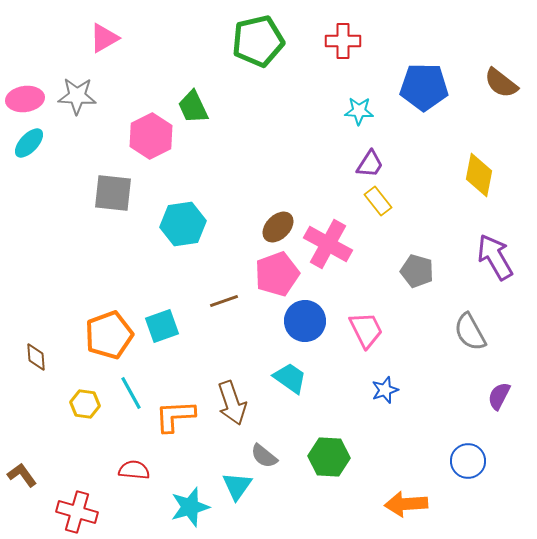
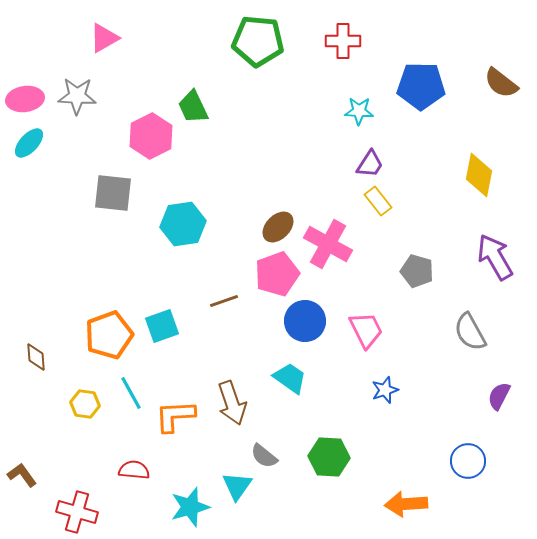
green pentagon at (258, 41): rotated 18 degrees clockwise
blue pentagon at (424, 87): moved 3 px left, 1 px up
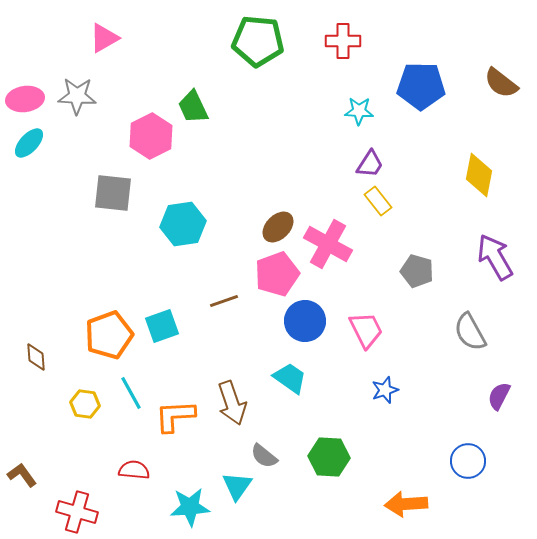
cyan star at (190, 507): rotated 12 degrees clockwise
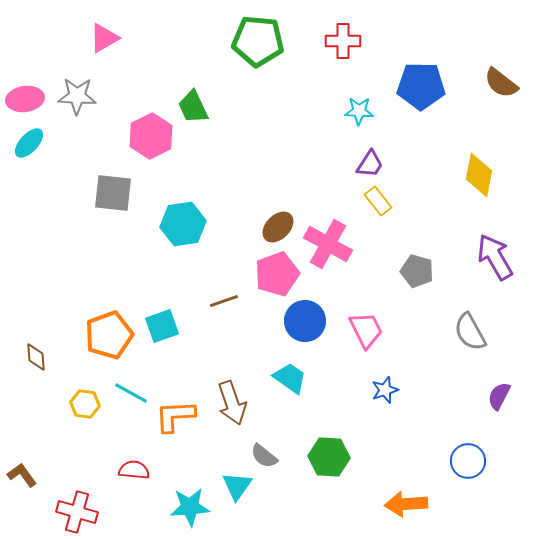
cyan line at (131, 393): rotated 32 degrees counterclockwise
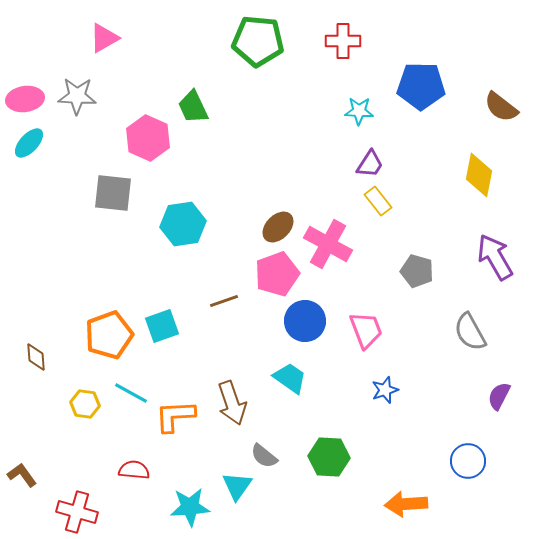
brown semicircle at (501, 83): moved 24 px down
pink hexagon at (151, 136): moved 3 px left, 2 px down; rotated 9 degrees counterclockwise
pink trapezoid at (366, 330): rotated 6 degrees clockwise
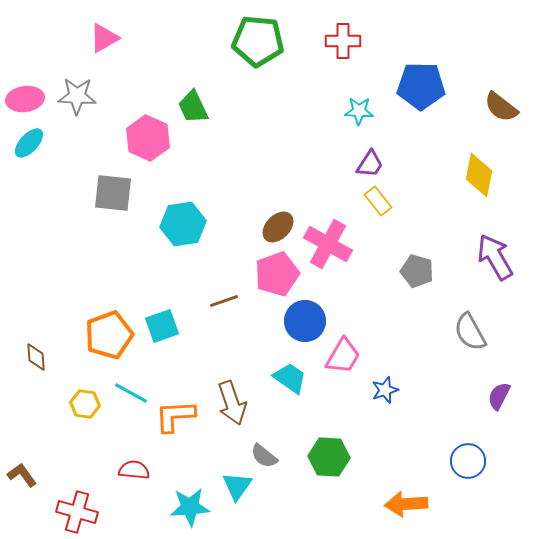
pink trapezoid at (366, 330): moved 23 px left, 26 px down; rotated 51 degrees clockwise
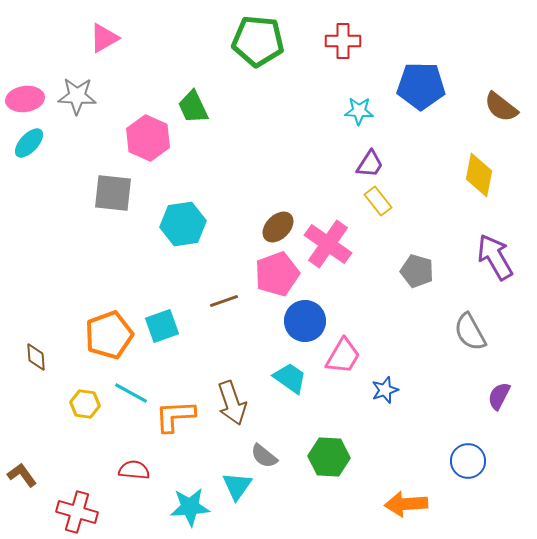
pink cross at (328, 244): rotated 6 degrees clockwise
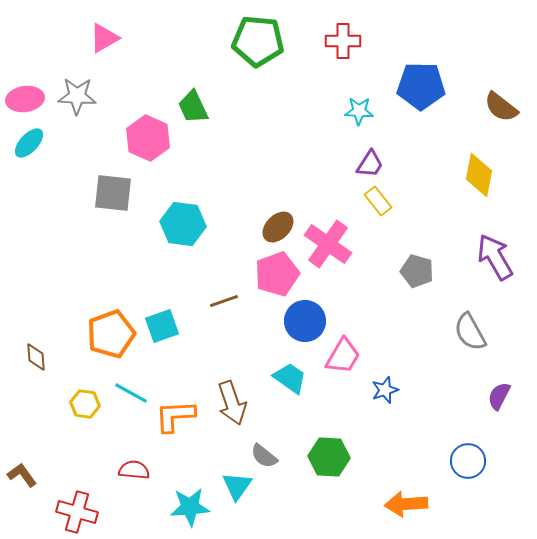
cyan hexagon at (183, 224): rotated 15 degrees clockwise
orange pentagon at (109, 335): moved 2 px right, 1 px up
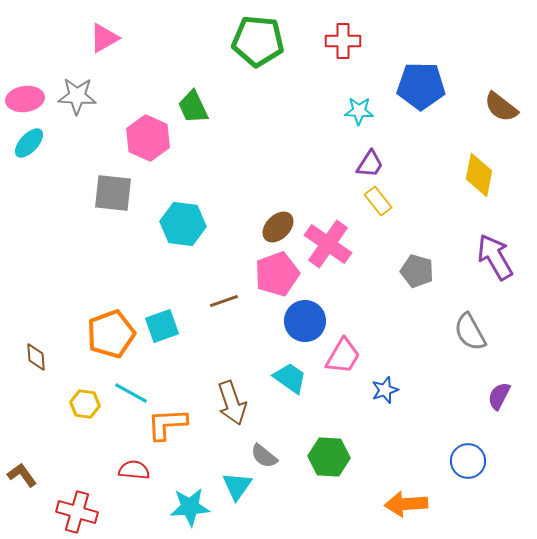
orange L-shape at (175, 416): moved 8 px left, 8 px down
